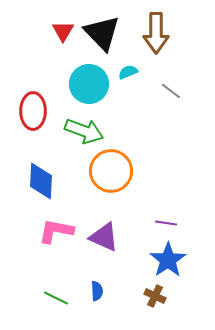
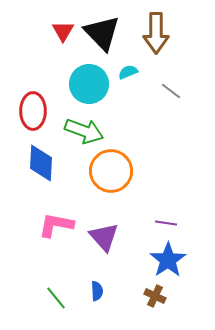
blue diamond: moved 18 px up
pink L-shape: moved 6 px up
purple triangle: rotated 24 degrees clockwise
green line: rotated 25 degrees clockwise
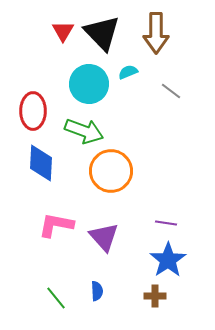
brown cross: rotated 25 degrees counterclockwise
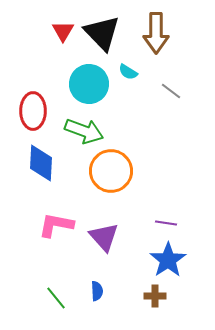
cyan semicircle: rotated 126 degrees counterclockwise
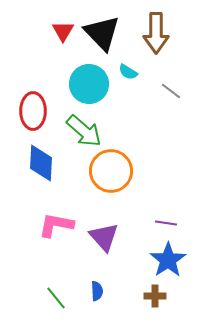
green arrow: rotated 21 degrees clockwise
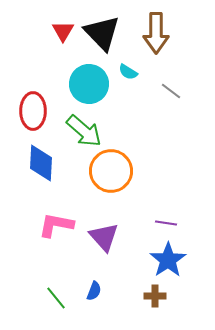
blue semicircle: moved 3 px left; rotated 24 degrees clockwise
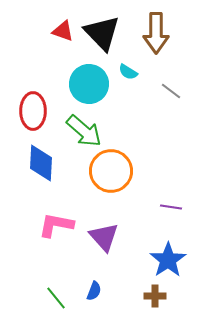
red triangle: rotated 40 degrees counterclockwise
purple line: moved 5 px right, 16 px up
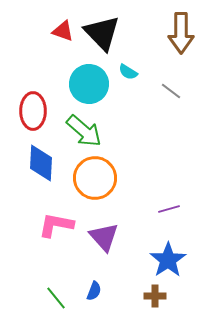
brown arrow: moved 25 px right
orange circle: moved 16 px left, 7 px down
purple line: moved 2 px left, 2 px down; rotated 25 degrees counterclockwise
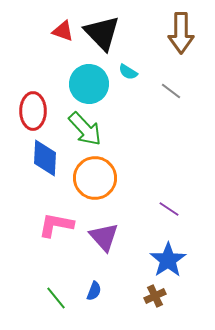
green arrow: moved 1 px right, 2 px up; rotated 6 degrees clockwise
blue diamond: moved 4 px right, 5 px up
purple line: rotated 50 degrees clockwise
brown cross: rotated 25 degrees counterclockwise
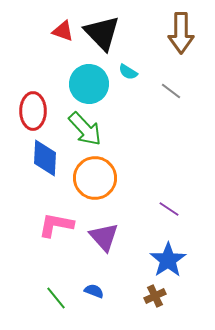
blue semicircle: rotated 90 degrees counterclockwise
